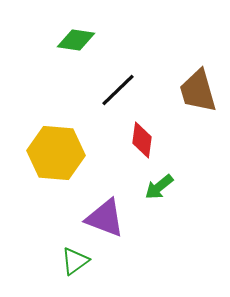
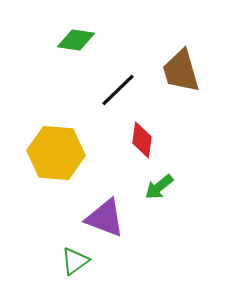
brown trapezoid: moved 17 px left, 20 px up
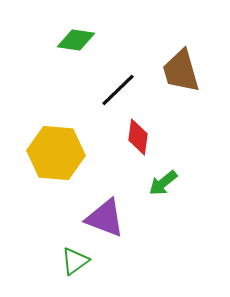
red diamond: moved 4 px left, 3 px up
green arrow: moved 4 px right, 4 px up
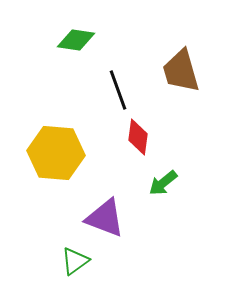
black line: rotated 66 degrees counterclockwise
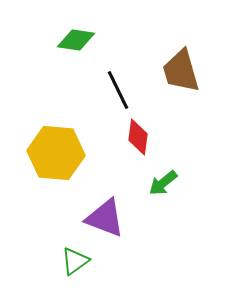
black line: rotated 6 degrees counterclockwise
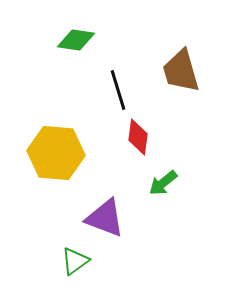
black line: rotated 9 degrees clockwise
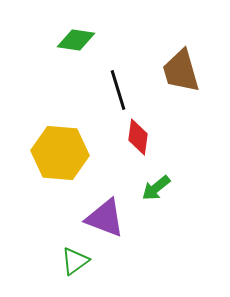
yellow hexagon: moved 4 px right
green arrow: moved 7 px left, 5 px down
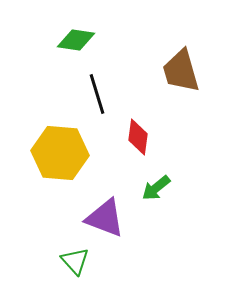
black line: moved 21 px left, 4 px down
green triangle: rotated 36 degrees counterclockwise
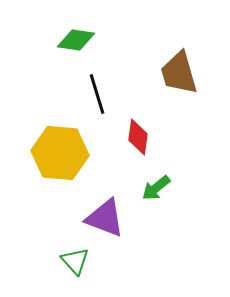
brown trapezoid: moved 2 px left, 2 px down
